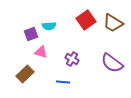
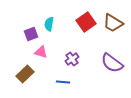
red square: moved 2 px down
cyan semicircle: moved 2 px up; rotated 104 degrees clockwise
purple cross: rotated 24 degrees clockwise
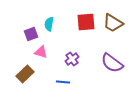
red square: rotated 30 degrees clockwise
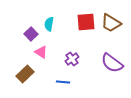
brown trapezoid: moved 2 px left
purple square: rotated 24 degrees counterclockwise
pink triangle: rotated 16 degrees clockwise
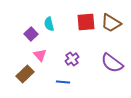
cyan semicircle: rotated 24 degrees counterclockwise
pink triangle: moved 1 px left, 3 px down; rotated 16 degrees clockwise
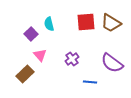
blue line: moved 27 px right
